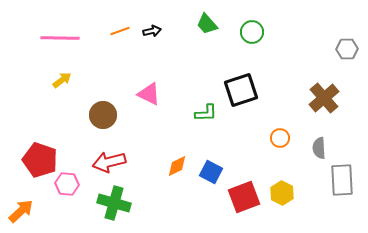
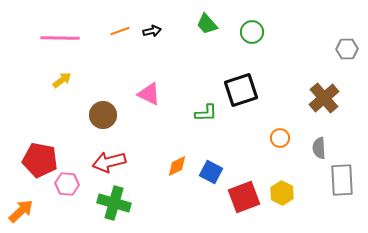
red pentagon: rotated 8 degrees counterclockwise
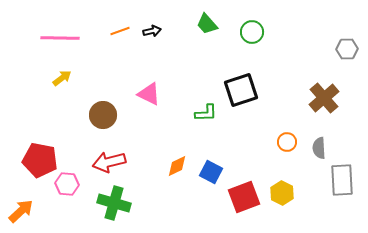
yellow arrow: moved 2 px up
orange circle: moved 7 px right, 4 px down
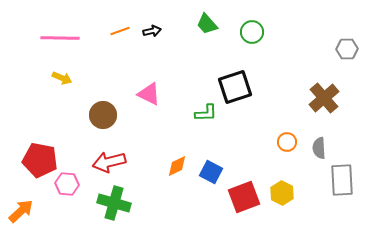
yellow arrow: rotated 60 degrees clockwise
black square: moved 6 px left, 3 px up
